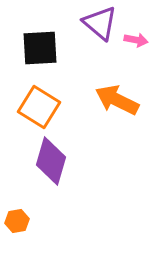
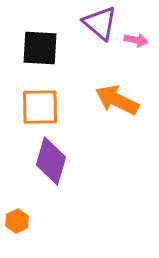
black square: rotated 6 degrees clockwise
orange square: moved 1 px right; rotated 33 degrees counterclockwise
orange hexagon: rotated 15 degrees counterclockwise
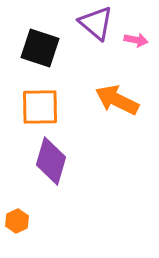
purple triangle: moved 4 px left
black square: rotated 15 degrees clockwise
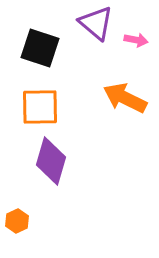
orange arrow: moved 8 px right, 2 px up
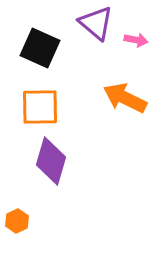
black square: rotated 6 degrees clockwise
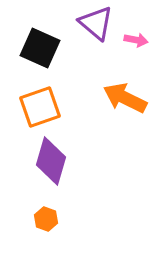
orange square: rotated 18 degrees counterclockwise
orange hexagon: moved 29 px right, 2 px up; rotated 15 degrees counterclockwise
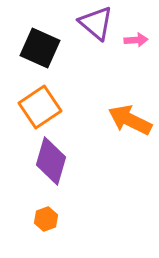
pink arrow: rotated 15 degrees counterclockwise
orange arrow: moved 5 px right, 22 px down
orange square: rotated 15 degrees counterclockwise
orange hexagon: rotated 20 degrees clockwise
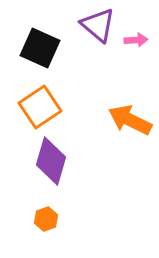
purple triangle: moved 2 px right, 2 px down
